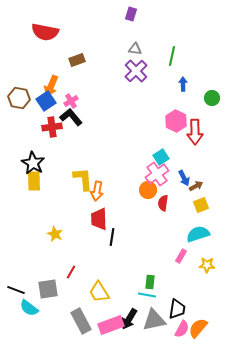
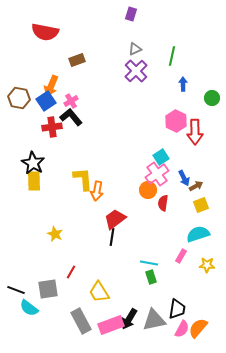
gray triangle at (135, 49): rotated 32 degrees counterclockwise
red trapezoid at (99, 219): moved 16 px right; rotated 55 degrees clockwise
green rectangle at (150, 282): moved 1 px right, 5 px up; rotated 24 degrees counterclockwise
cyan line at (147, 295): moved 2 px right, 32 px up
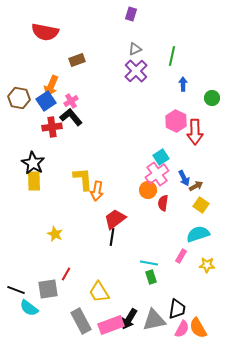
yellow square at (201, 205): rotated 35 degrees counterclockwise
red line at (71, 272): moved 5 px left, 2 px down
orange semicircle at (198, 328): rotated 70 degrees counterclockwise
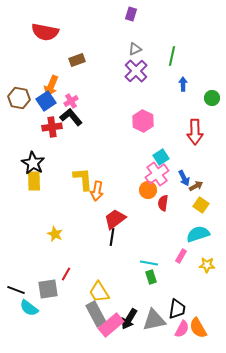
pink hexagon at (176, 121): moved 33 px left
gray rectangle at (81, 321): moved 15 px right, 7 px up
pink rectangle at (111, 325): rotated 20 degrees counterclockwise
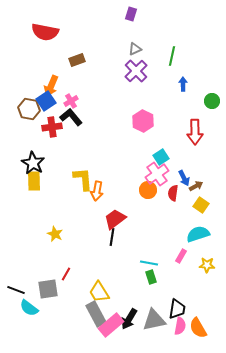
brown hexagon at (19, 98): moved 10 px right, 11 px down
green circle at (212, 98): moved 3 px down
red semicircle at (163, 203): moved 10 px right, 10 px up
pink semicircle at (182, 329): moved 2 px left, 3 px up; rotated 18 degrees counterclockwise
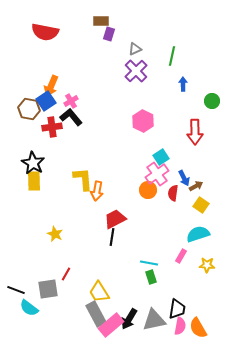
purple rectangle at (131, 14): moved 22 px left, 20 px down
brown rectangle at (77, 60): moved 24 px right, 39 px up; rotated 21 degrees clockwise
red trapezoid at (115, 219): rotated 10 degrees clockwise
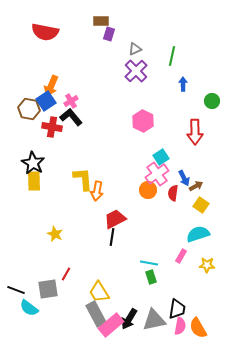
red cross at (52, 127): rotated 18 degrees clockwise
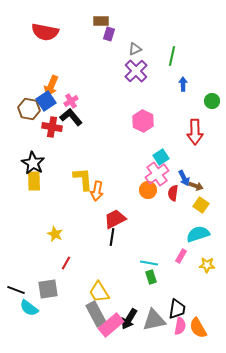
brown arrow at (196, 186): rotated 48 degrees clockwise
red line at (66, 274): moved 11 px up
